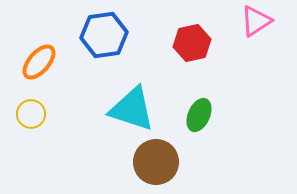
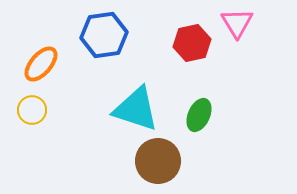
pink triangle: moved 19 px left, 2 px down; rotated 28 degrees counterclockwise
orange ellipse: moved 2 px right, 2 px down
cyan triangle: moved 4 px right
yellow circle: moved 1 px right, 4 px up
brown circle: moved 2 px right, 1 px up
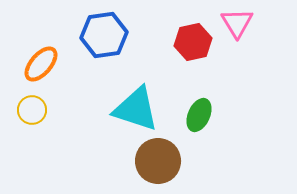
red hexagon: moved 1 px right, 1 px up
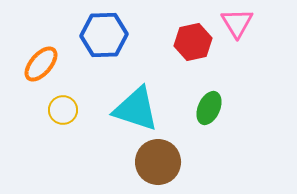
blue hexagon: rotated 6 degrees clockwise
yellow circle: moved 31 px right
green ellipse: moved 10 px right, 7 px up
brown circle: moved 1 px down
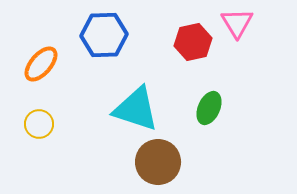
yellow circle: moved 24 px left, 14 px down
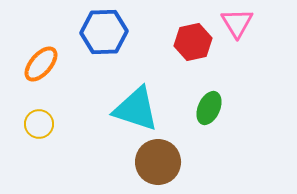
blue hexagon: moved 3 px up
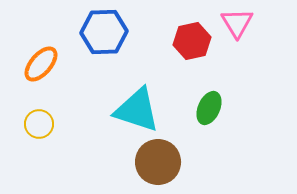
red hexagon: moved 1 px left, 1 px up
cyan triangle: moved 1 px right, 1 px down
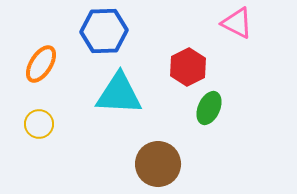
pink triangle: rotated 32 degrees counterclockwise
blue hexagon: moved 1 px up
red hexagon: moved 4 px left, 26 px down; rotated 15 degrees counterclockwise
orange ellipse: rotated 9 degrees counterclockwise
cyan triangle: moved 18 px left, 16 px up; rotated 15 degrees counterclockwise
brown circle: moved 2 px down
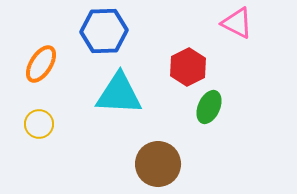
green ellipse: moved 1 px up
